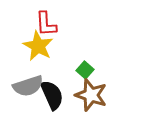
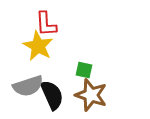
green square: moved 1 px left; rotated 30 degrees counterclockwise
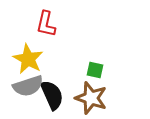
red L-shape: rotated 16 degrees clockwise
yellow star: moved 10 px left, 13 px down
green square: moved 11 px right
brown star: moved 3 px down
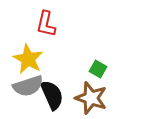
green square: moved 3 px right, 1 px up; rotated 18 degrees clockwise
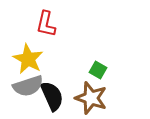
green square: moved 1 px down
black semicircle: moved 1 px down
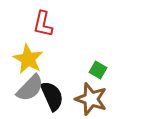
red L-shape: moved 3 px left
gray semicircle: moved 2 px right, 2 px down; rotated 28 degrees counterclockwise
brown star: moved 1 px down
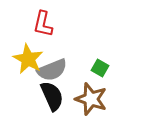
green square: moved 2 px right, 2 px up
gray semicircle: moved 22 px right, 18 px up; rotated 24 degrees clockwise
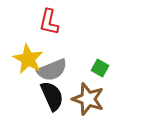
red L-shape: moved 6 px right, 2 px up
brown star: moved 3 px left
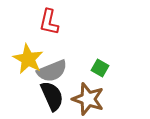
gray semicircle: moved 1 px down
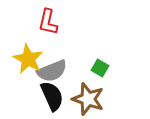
red L-shape: moved 1 px left
